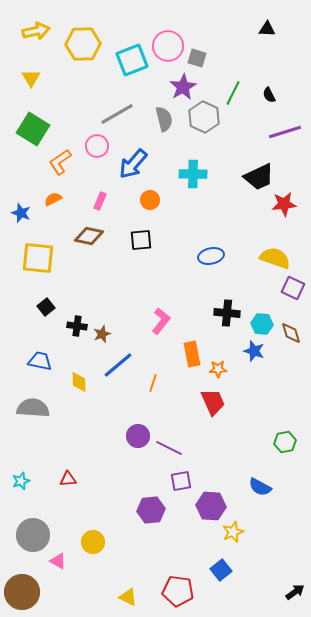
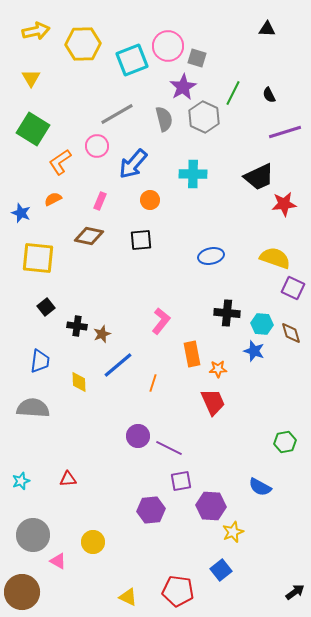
blue trapezoid at (40, 361): rotated 85 degrees clockwise
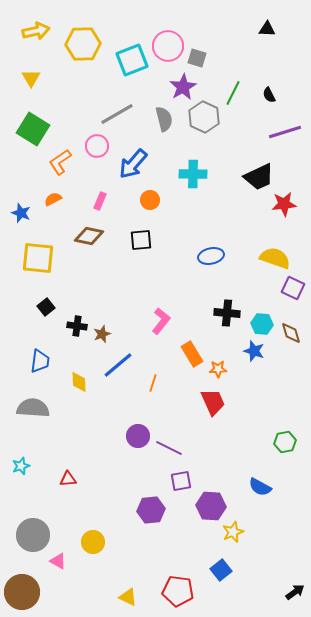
orange rectangle at (192, 354): rotated 20 degrees counterclockwise
cyan star at (21, 481): moved 15 px up
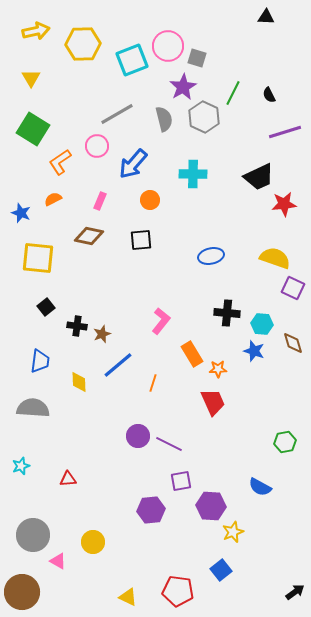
black triangle at (267, 29): moved 1 px left, 12 px up
brown diamond at (291, 333): moved 2 px right, 10 px down
purple line at (169, 448): moved 4 px up
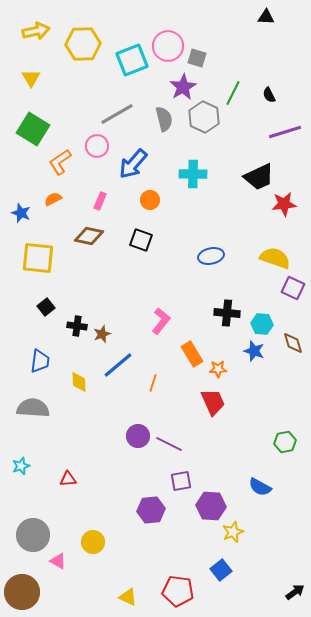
black square at (141, 240): rotated 25 degrees clockwise
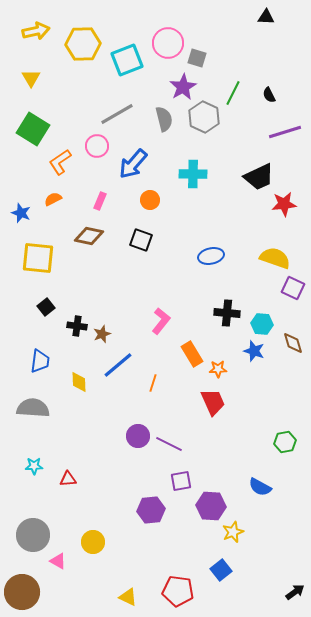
pink circle at (168, 46): moved 3 px up
cyan square at (132, 60): moved 5 px left
cyan star at (21, 466): moved 13 px right; rotated 18 degrees clockwise
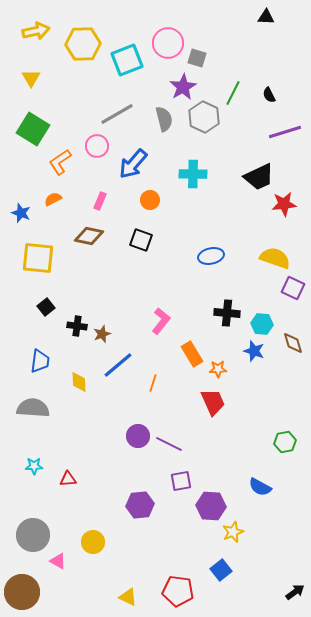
purple hexagon at (151, 510): moved 11 px left, 5 px up
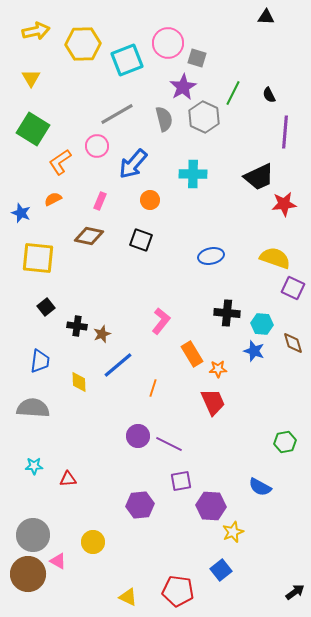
purple line at (285, 132): rotated 68 degrees counterclockwise
orange line at (153, 383): moved 5 px down
brown circle at (22, 592): moved 6 px right, 18 px up
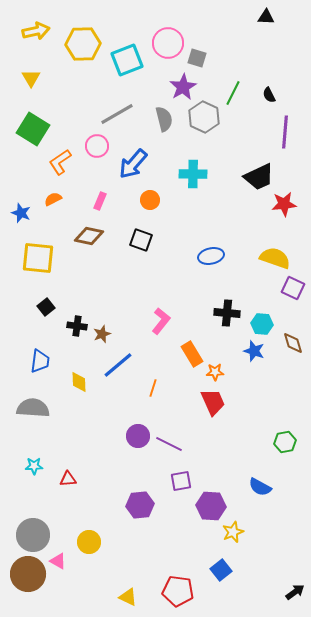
orange star at (218, 369): moved 3 px left, 3 px down
yellow circle at (93, 542): moved 4 px left
